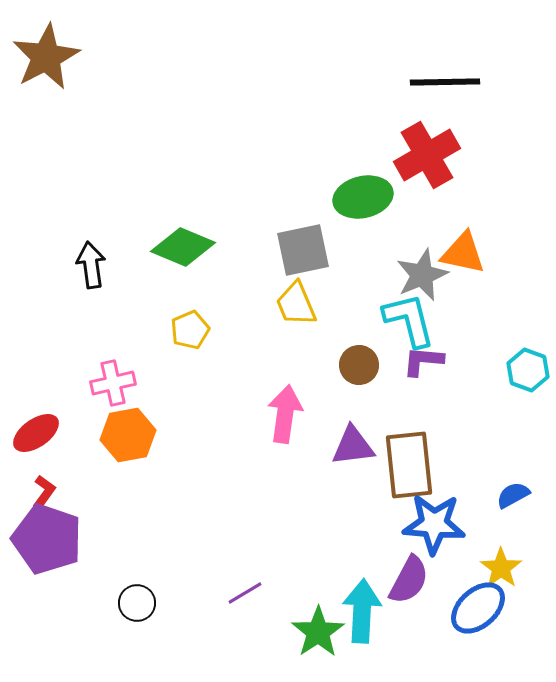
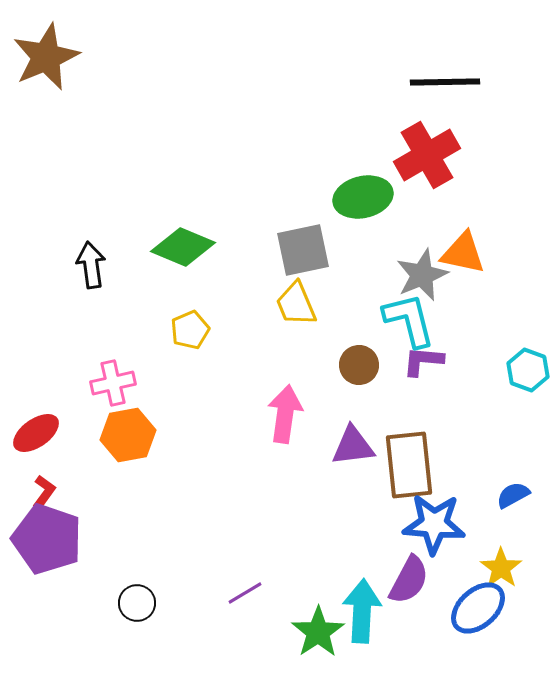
brown star: rotated 4 degrees clockwise
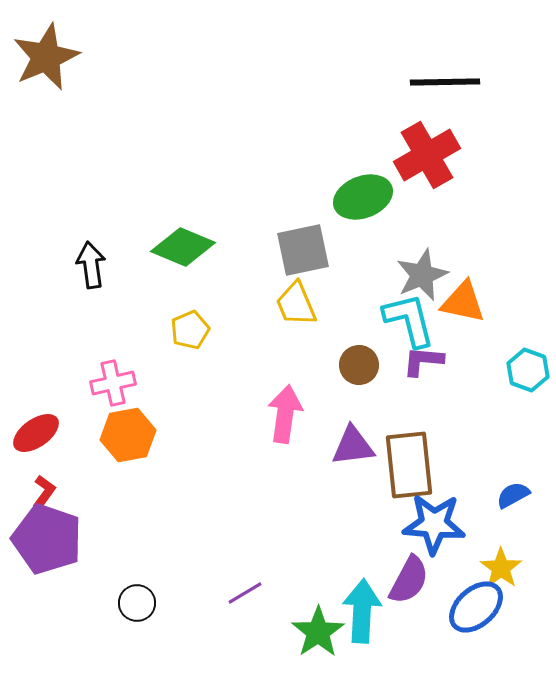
green ellipse: rotated 8 degrees counterclockwise
orange triangle: moved 49 px down
blue ellipse: moved 2 px left, 1 px up
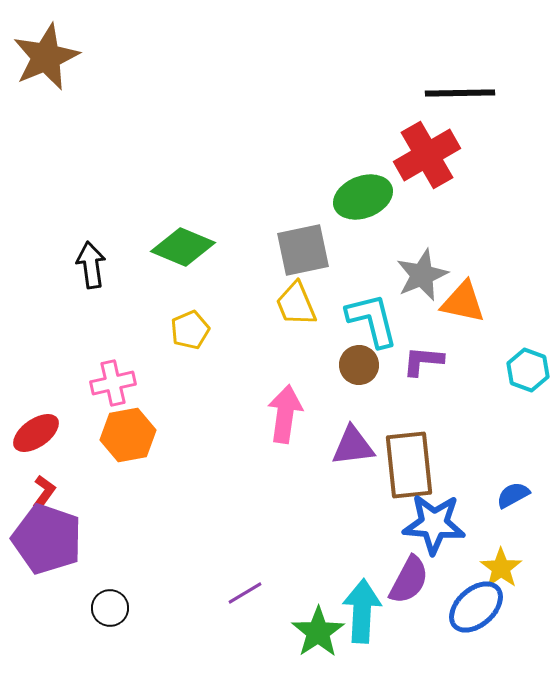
black line: moved 15 px right, 11 px down
cyan L-shape: moved 37 px left
black circle: moved 27 px left, 5 px down
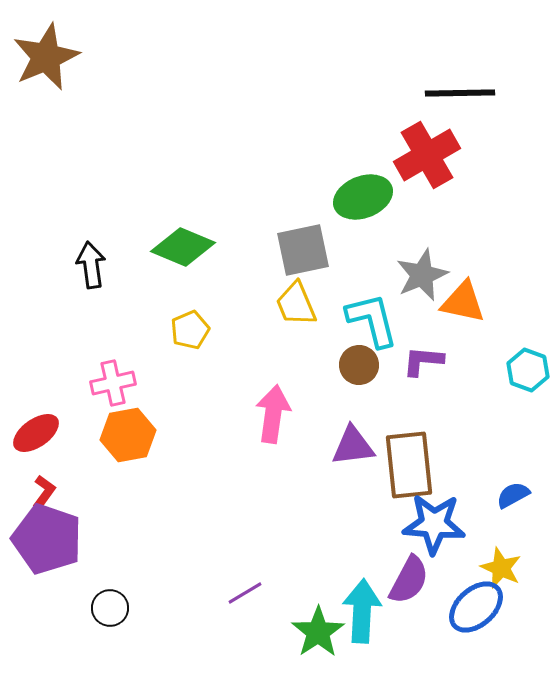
pink arrow: moved 12 px left
yellow star: rotated 12 degrees counterclockwise
